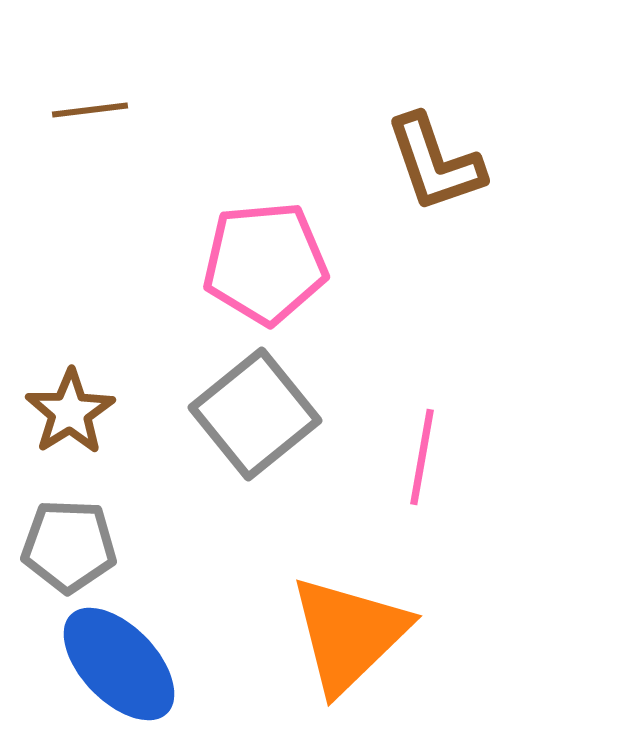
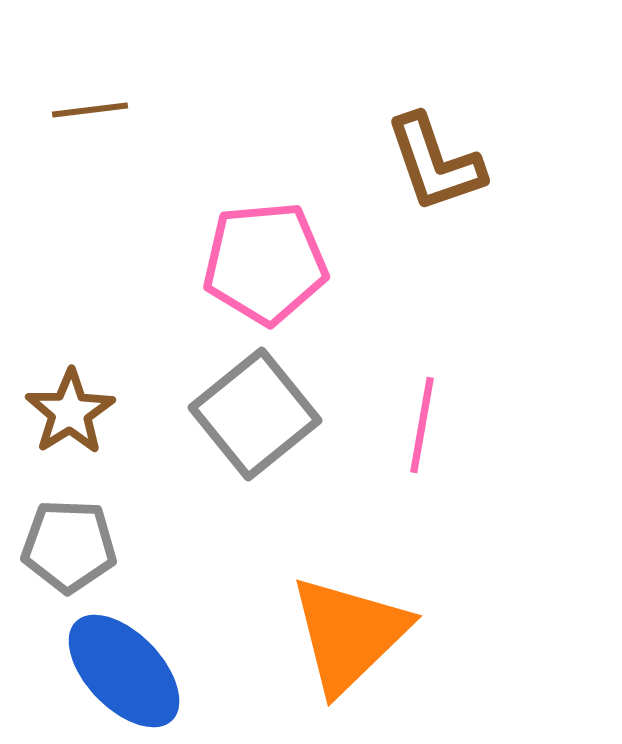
pink line: moved 32 px up
blue ellipse: moved 5 px right, 7 px down
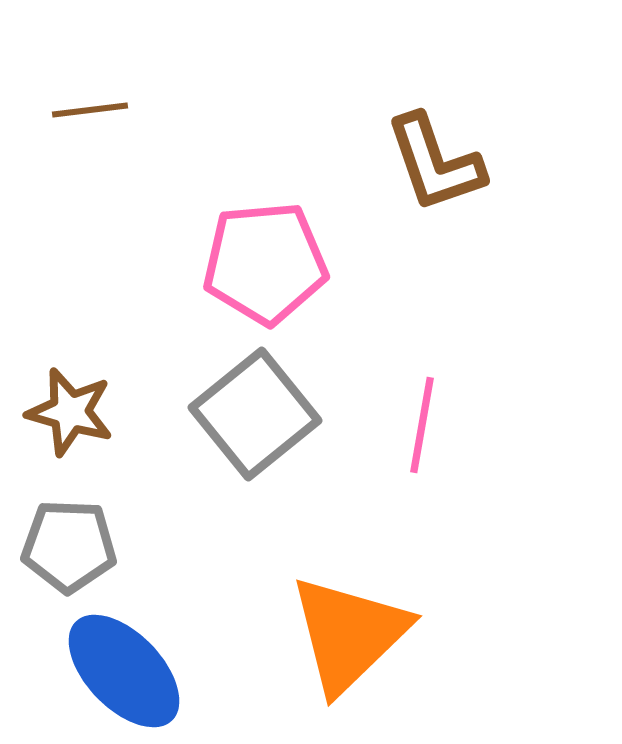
brown star: rotated 24 degrees counterclockwise
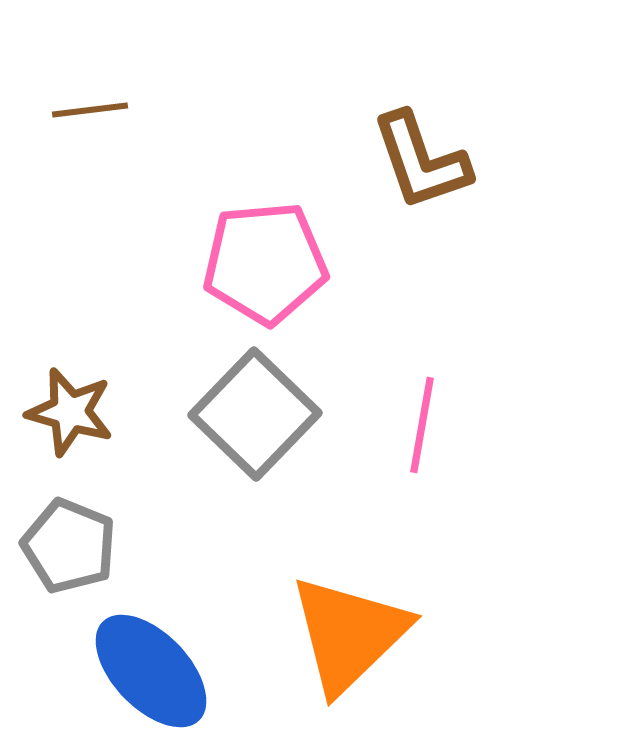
brown L-shape: moved 14 px left, 2 px up
gray square: rotated 7 degrees counterclockwise
gray pentagon: rotated 20 degrees clockwise
blue ellipse: moved 27 px right
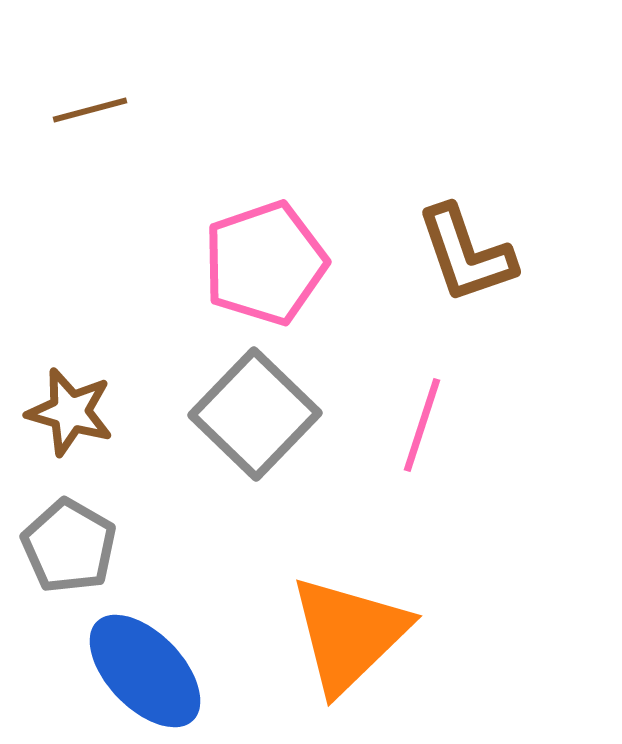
brown line: rotated 8 degrees counterclockwise
brown L-shape: moved 45 px right, 93 px down
pink pentagon: rotated 14 degrees counterclockwise
pink line: rotated 8 degrees clockwise
gray pentagon: rotated 8 degrees clockwise
blue ellipse: moved 6 px left
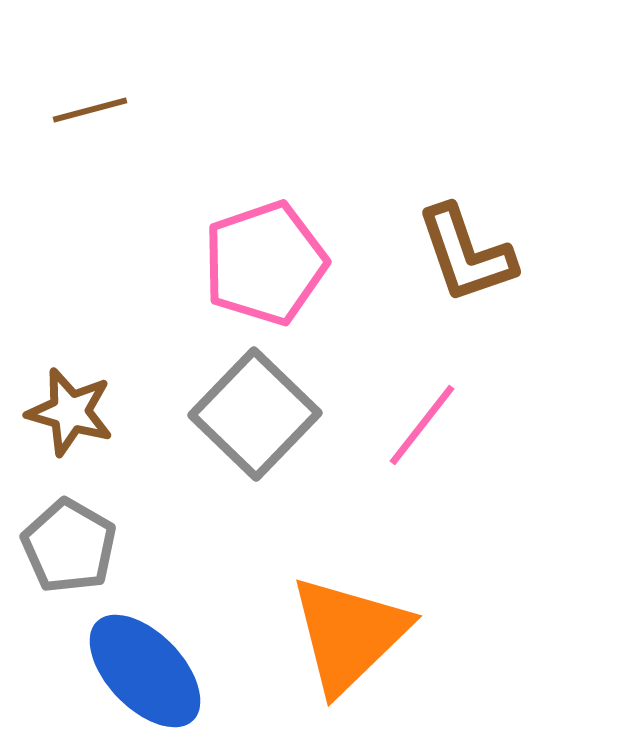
pink line: rotated 20 degrees clockwise
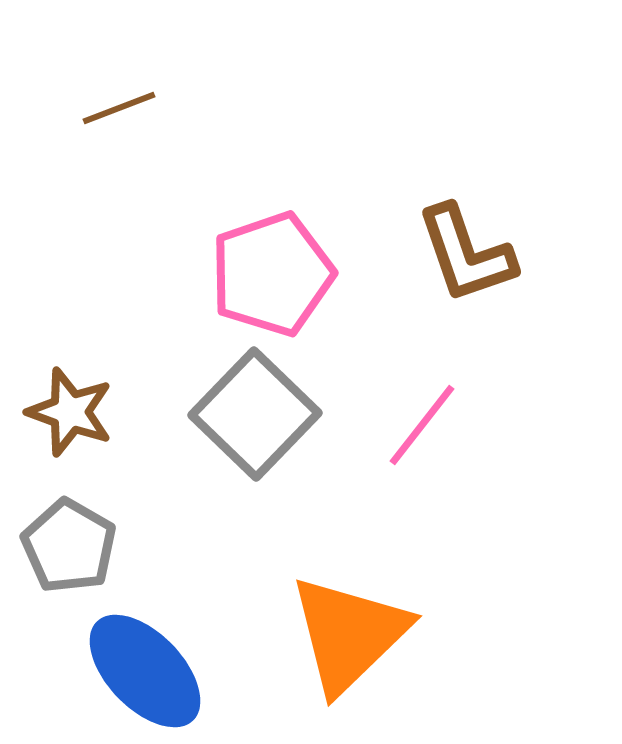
brown line: moved 29 px right, 2 px up; rotated 6 degrees counterclockwise
pink pentagon: moved 7 px right, 11 px down
brown star: rotated 4 degrees clockwise
